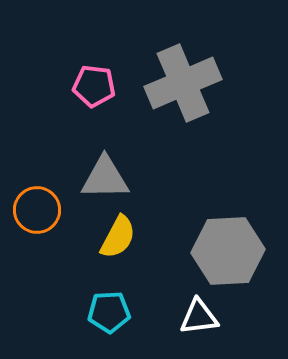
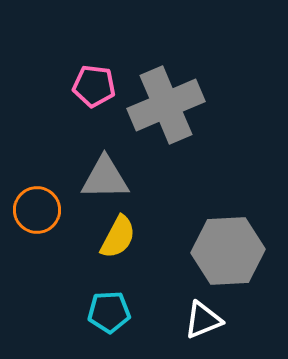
gray cross: moved 17 px left, 22 px down
white triangle: moved 4 px right, 3 px down; rotated 15 degrees counterclockwise
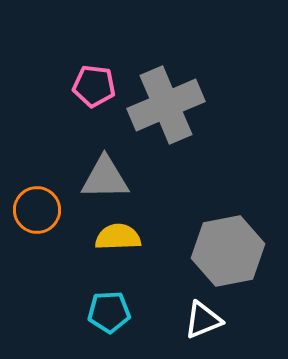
yellow semicircle: rotated 120 degrees counterclockwise
gray hexagon: rotated 8 degrees counterclockwise
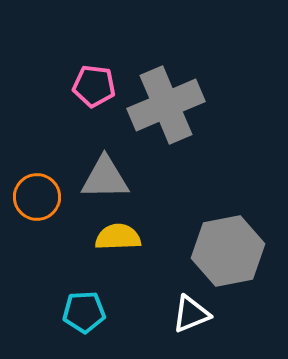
orange circle: moved 13 px up
cyan pentagon: moved 25 px left
white triangle: moved 12 px left, 6 px up
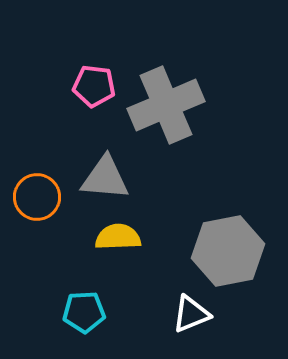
gray triangle: rotated 6 degrees clockwise
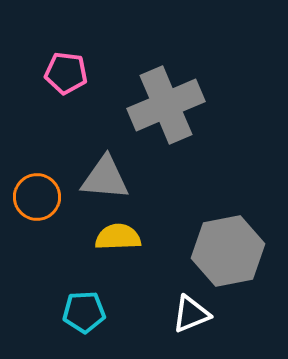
pink pentagon: moved 28 px left, 13 px up
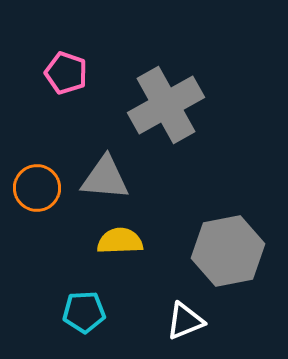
pink pentagon: rotated 12 degrees clockwise
gray cross: rotated 6 degrees counterclockwise
orange circle: moved 9 px up
yellow semicircle: moved 2 px right, 4 px down
white triangle: moved 6 px left, 7 px down
